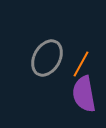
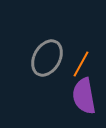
purple semicircle: moved 2 px down
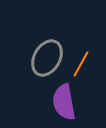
purple semicircle: moved 20 px left, 6 px down
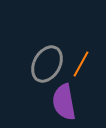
gray ellipse: moved 6 px down
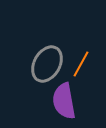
purple semicircle: moved 1 px up
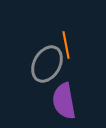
orange line: moved 15 px left, 19 px up; rotated 40 degrees counterclockwise
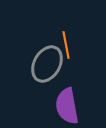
purple semicircle: moved 3 px right, 5 px down
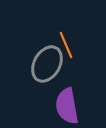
orange line: rotated 12 degrees counterclockwise
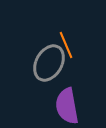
gray ellipse: moved 2 px right, 1 px up
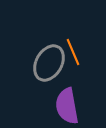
orange line: moved 7 px right, 7 px down
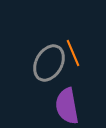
orange line: moved 1 px down
